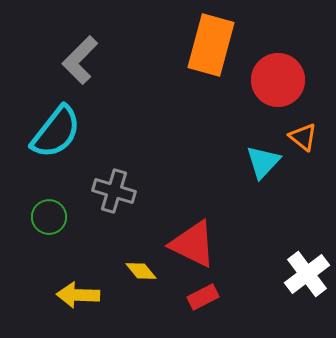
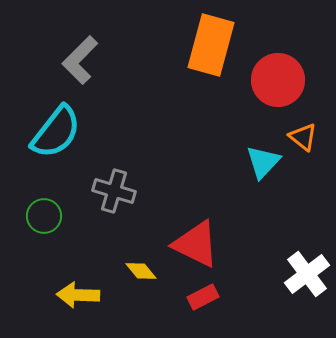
green circle: moved 5 px left, 1 px up
red triangle: moved 3 px right
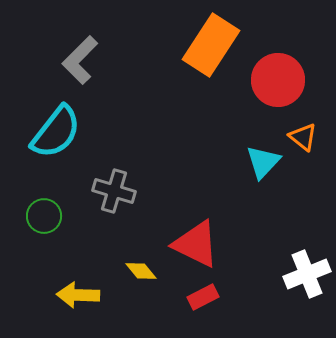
orange rectangle: rotated 18 degrees clockwise
white cross: rotated 15 degrees clockwise
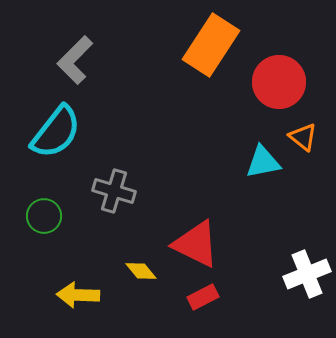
gray L-shape: moved 5 px left
red circle: moved 1 px right, 2 px down
cyan triangle: rotated 36 degrees clockwise
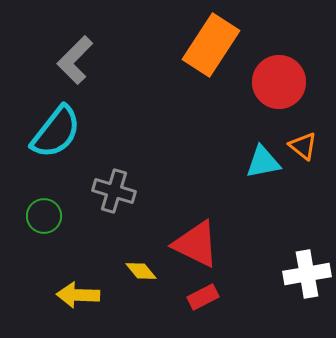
orange triangle: moved 9 px down
white cross: rotated 12 degrees clockwise
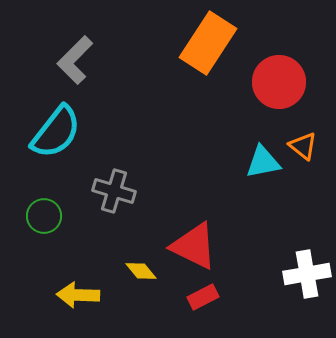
orange rectangle: moved 3 px left, 2 px up
red triangle: moved 2 px left, 2 px down
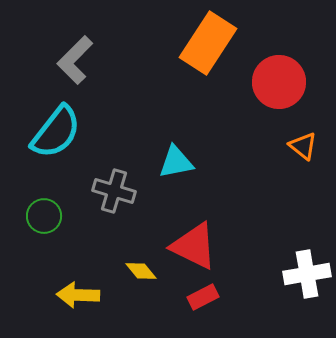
cyan triangle: moved 87 px left
